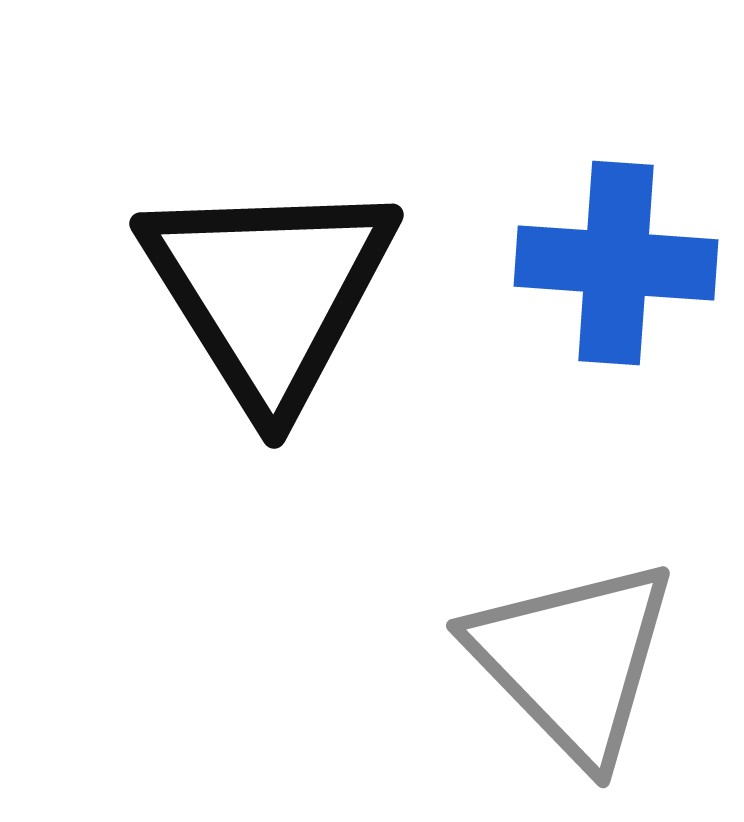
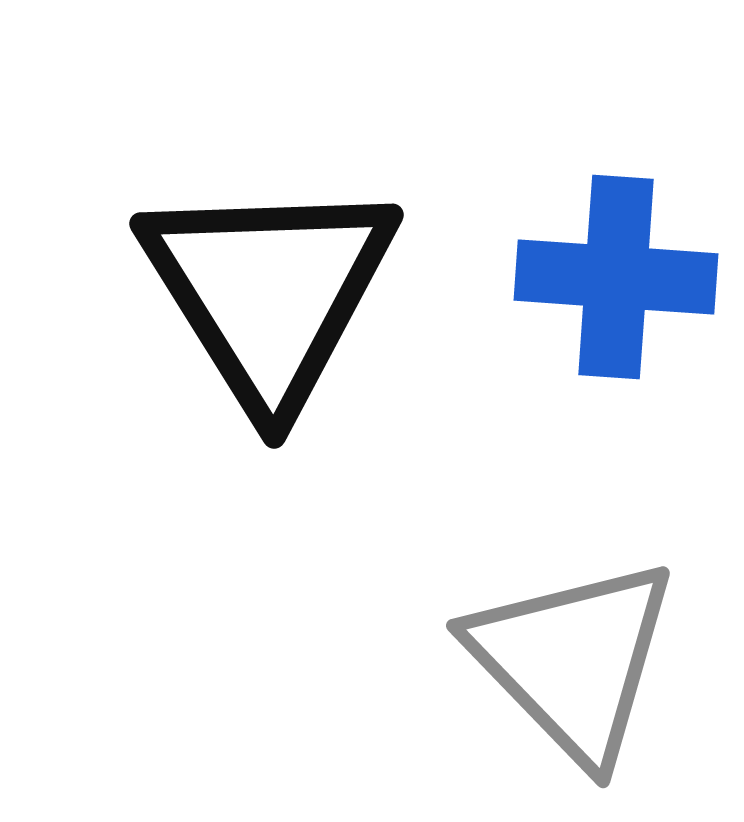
blue cross: moved 14 px down
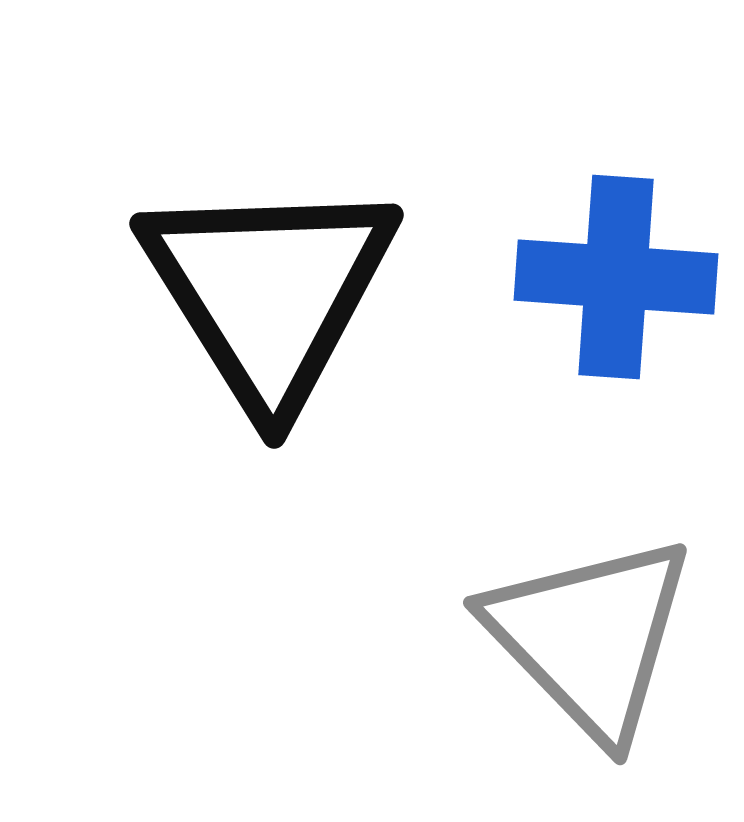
gray triangle: moved 17 px right, 23 px up
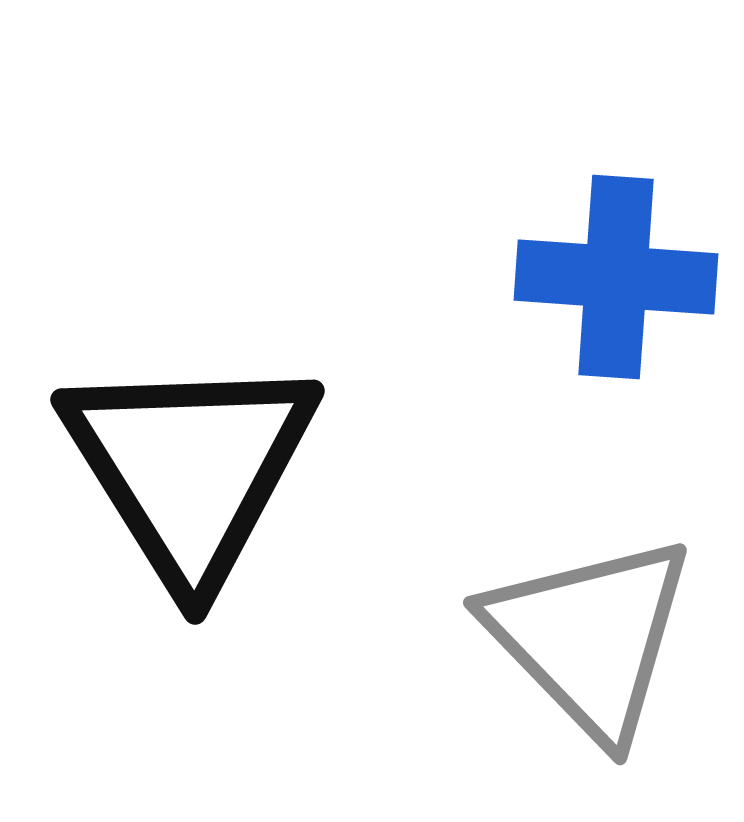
black triangle: moved 79 px left, 176 px down
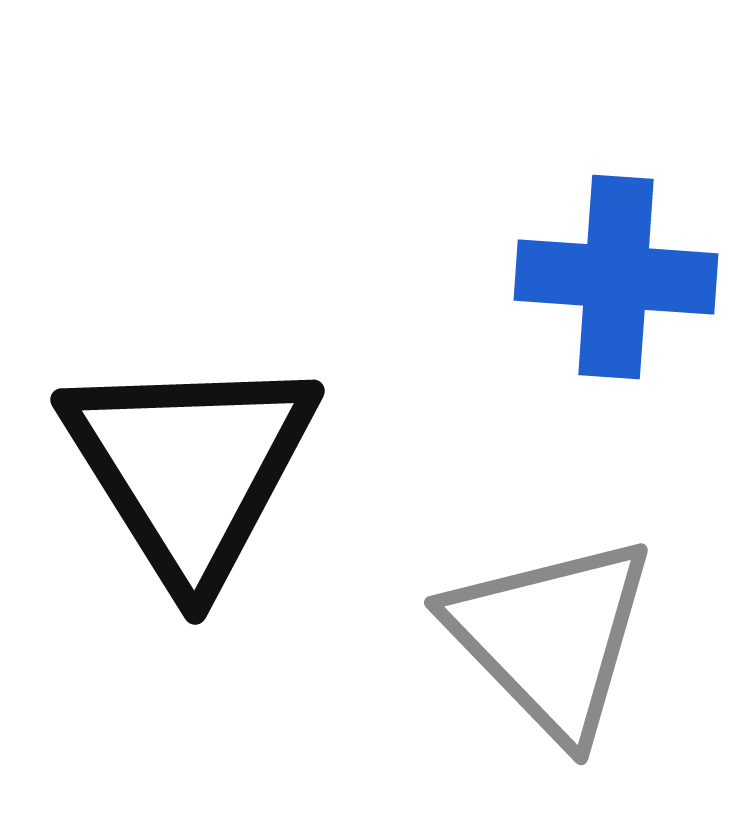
gray triangle: moved 39 px left
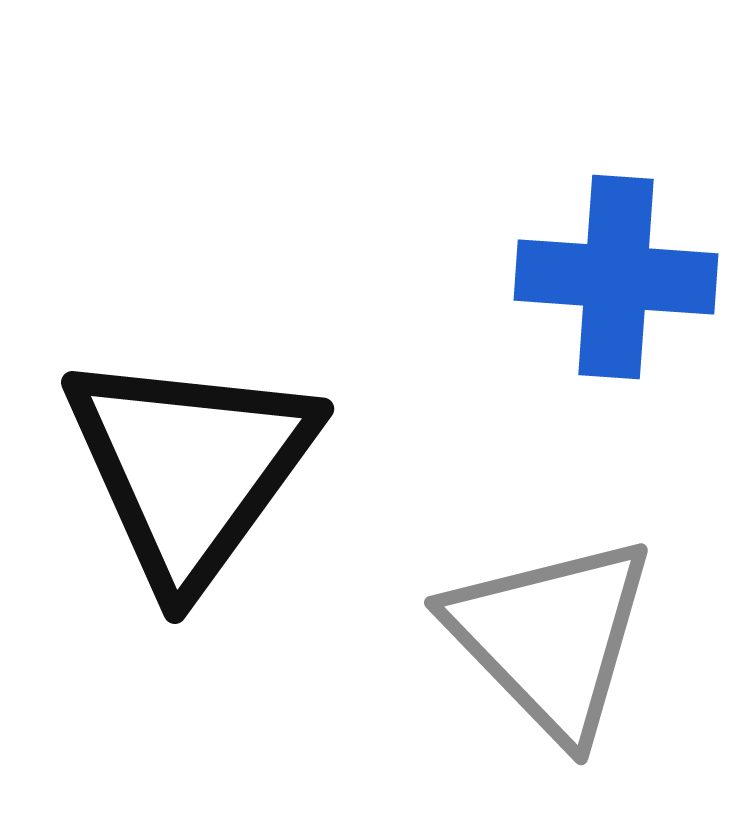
black triangle: rotated 8 degrees clockwise
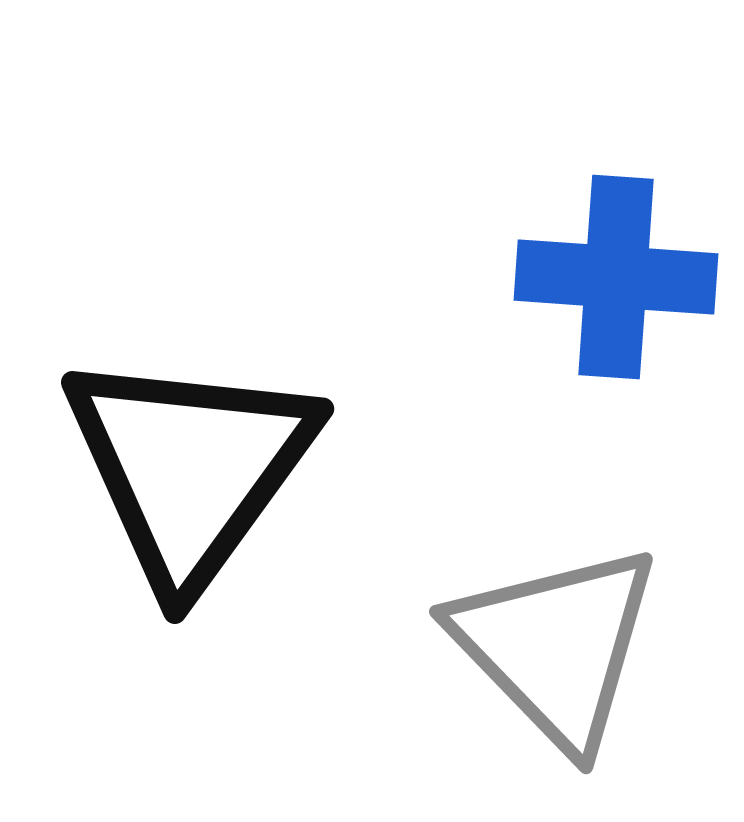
gray triangle: moved 5 px right, 9 px down
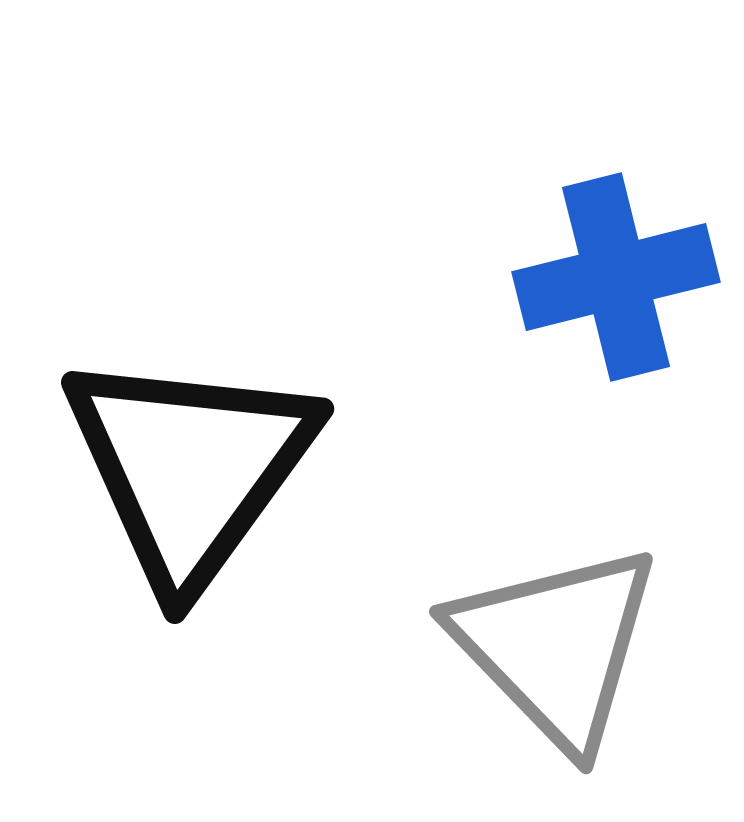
blue cross: rotated 18 degrees counterclockwise
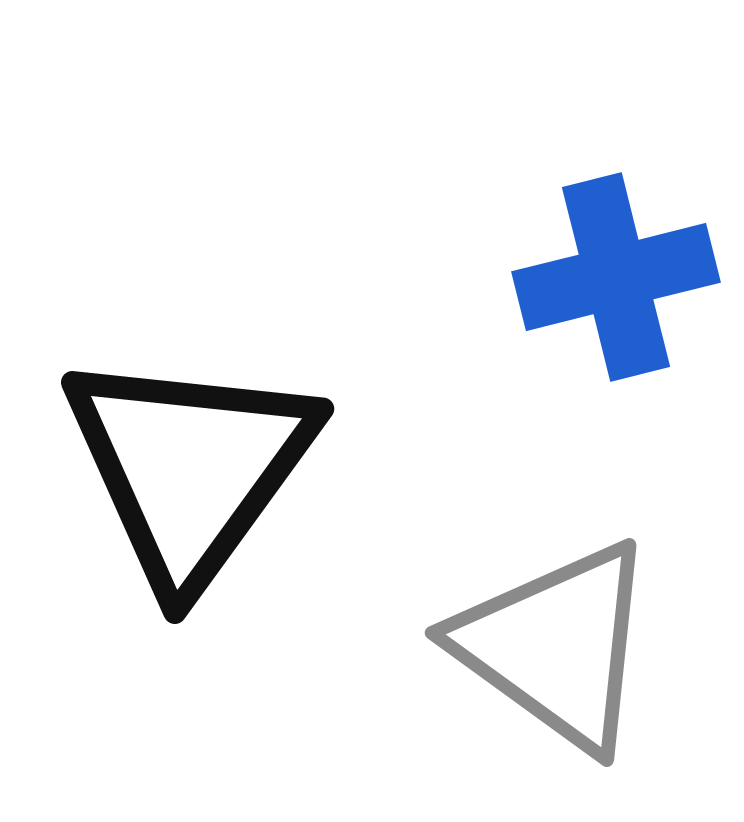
gray triangle: rotated 10 degrees counterclockwise
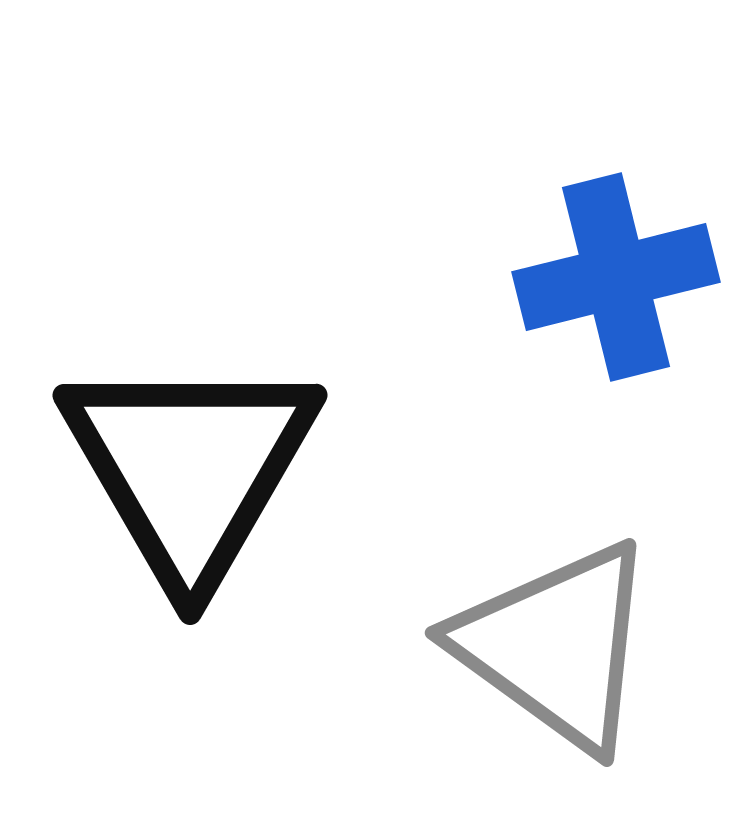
black triangle: rotated 6 degrees counterclockwise
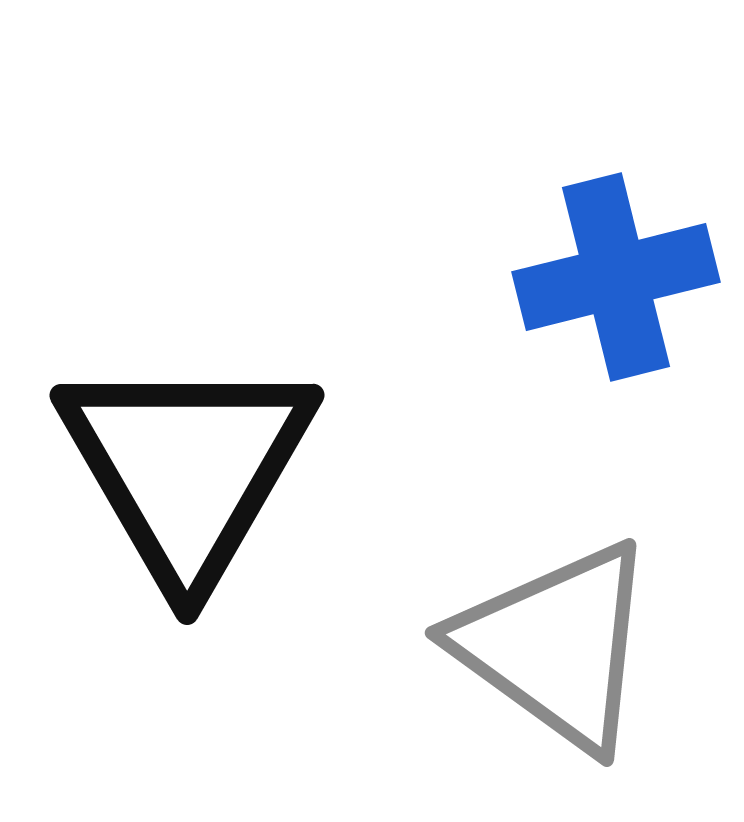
black triangle: moved 3 px left
